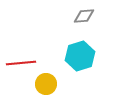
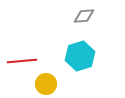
red line: moved 1 px right, 2 px up
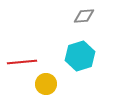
red line: moved 1 px down
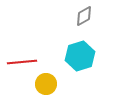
gray diamond: rotated 25 degrees counterclockwise
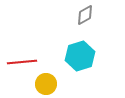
gray diamond: moved 1 px right, 1 px up
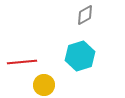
yellow circle: moved 2 px left, 1 px down
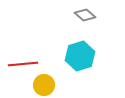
gray diamond: rotated 70 degrees clockwise
red line: moved 1 px right, 2 px down
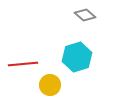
cyan hexagon: moved 3 px left, 1 px down
yellow circle: moved 6 px right
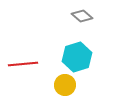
gray diamond: moved 3 px left, 1 px down
yellow circle: moved 15 px right
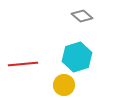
yellow circle: moved 1 px left
